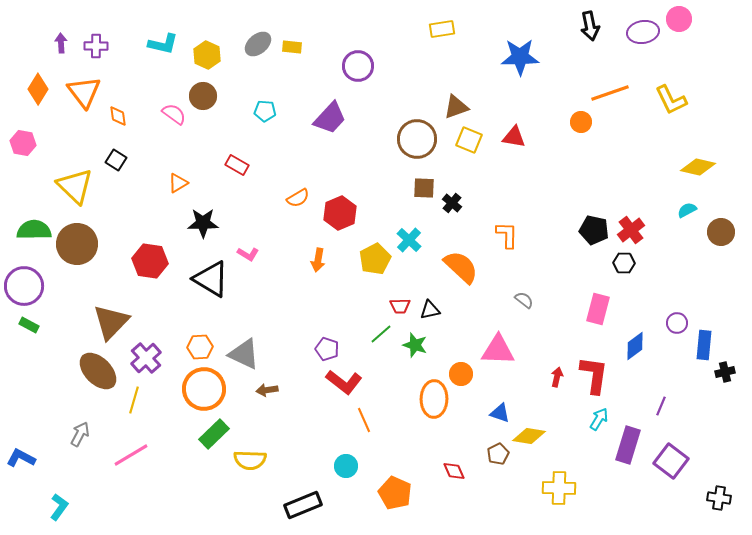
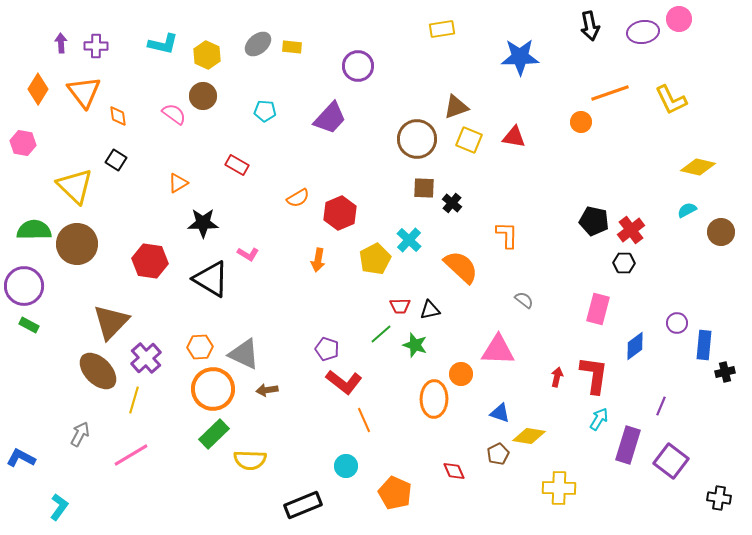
black pentagon at (594, 230): moved 9 px up
orange circle at (204, 389): moved 9 px right
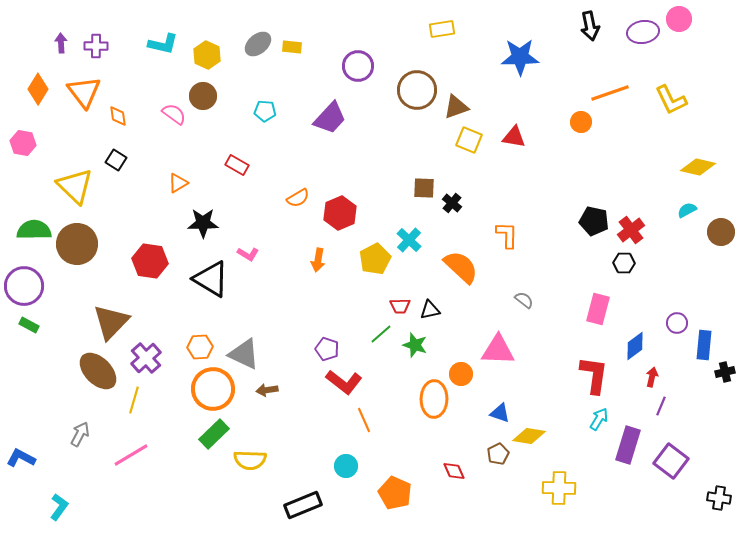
brown circle at (417, 139): moved 49 px up
red arrow at (557, 377): moved 95 px right
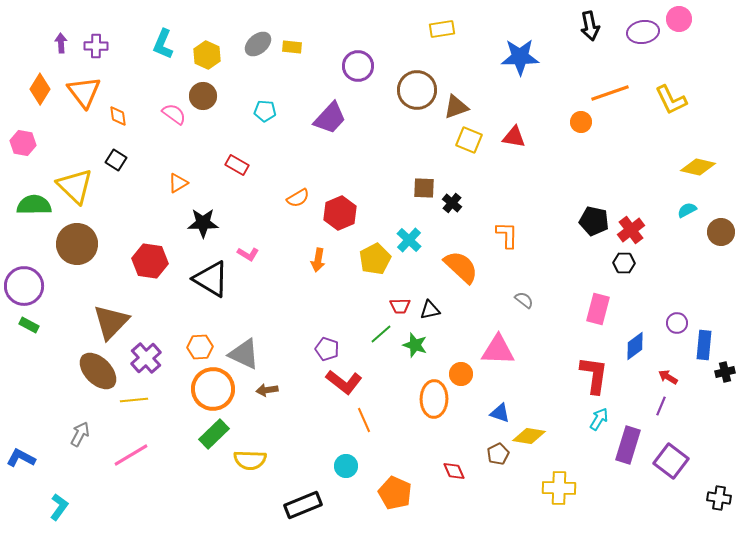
cyan L-shape at (163, 44): rotated 100 degrees clockwise
orange diamond at (38, 89): moved 2 px right
green semicircle at (34, 230): moved 25 px up
red arrow at (652, 377): moved 16 px right; rotated 72 degrees counterclockwise
yellow line at (134, 400): rotated 68 degrees clockwise
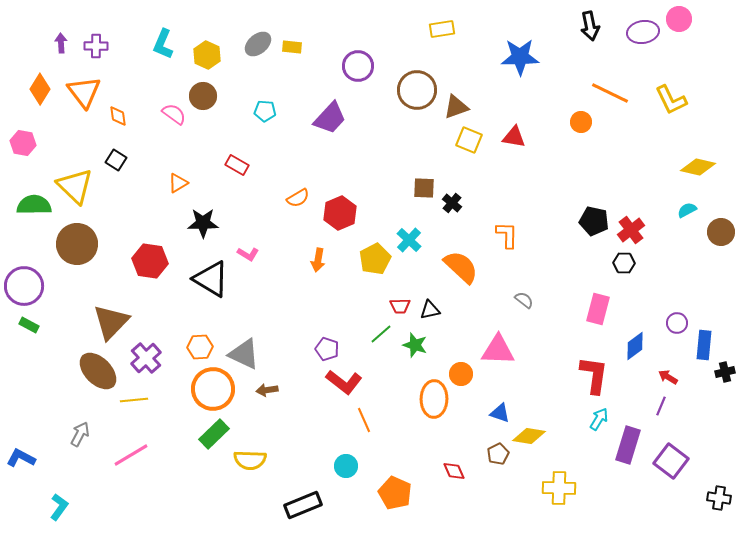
orange line at (610, 93): rotated 45 degrees clockwise
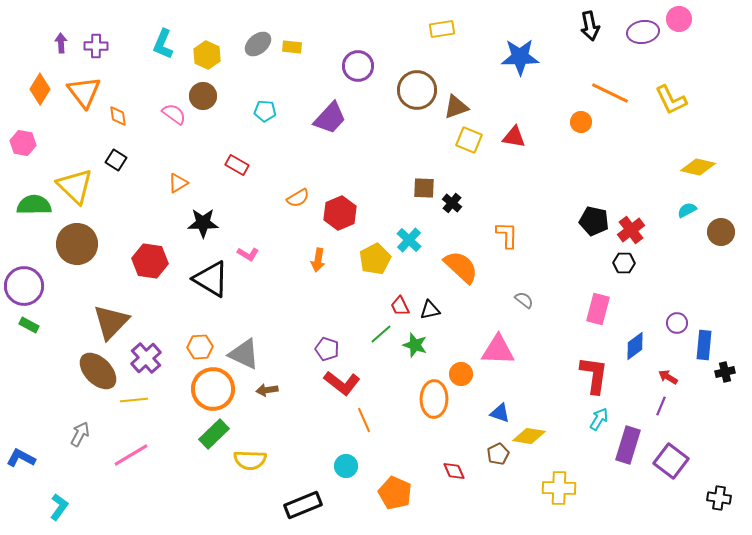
red trapezoid at (400, 306): rotated 65 degrees clockwise
red L-shape at (344, 382): moved 2 px left, 1 px down
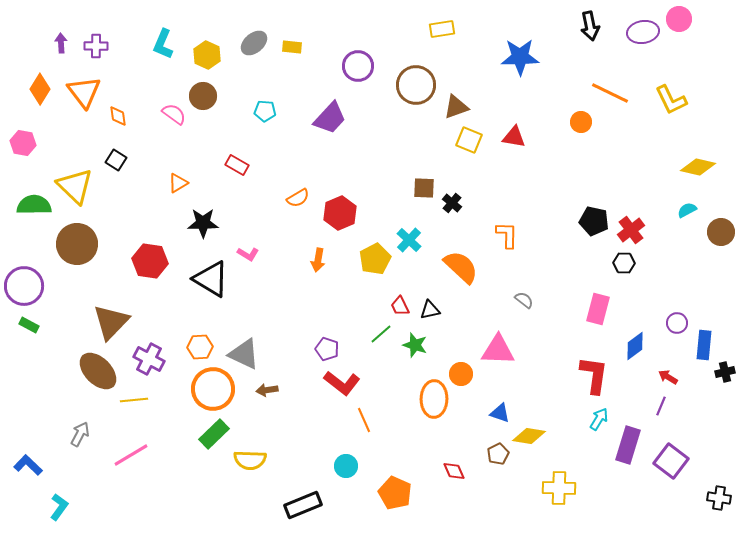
gray ellipse at (258, 44): moved 4 px left, 1 px up
brown circle at (417, 90): moved 1 px left, 5 px up
purple cross at (146, 358): moved 3 px right, 1 px down; rotated 20 degrees counterclockwise
blue L-shape at (21, 458): moved 7 px right, 7 px down; rotated 16 degrees clockwise
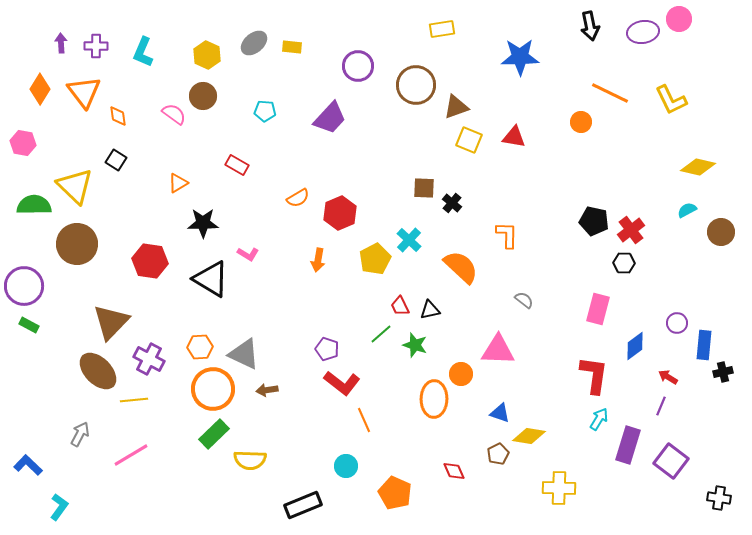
cyan L-shape at (163, 44): moved 20 px left, 8 px down
black cross at (725, 372): moved 2 px left
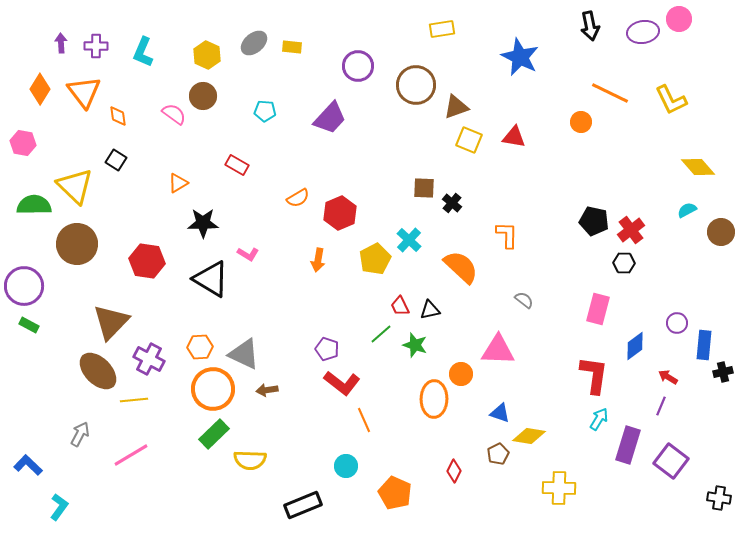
blue star at (520, 57): rotated 27 degrees clockwise
yellow diamond at (698, 167): rotated 36 degrees clockwise
red hexagon at (150, 261): moved 3 px left
red diamond at (454, 471): rotated 50 degrees clockwise
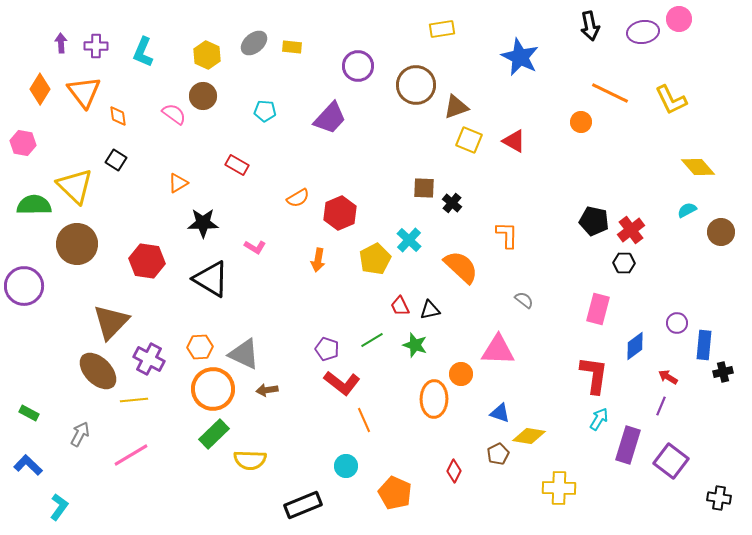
red triangle at (514, 137): moved 4 px down; rotated 20 degrees clockwise
pink L-shape at (248, 254): moved 7 px right, 7 px up
green rectangle at (29, 325): moved 88 px down
green line at (381, 334): moved 9 px left, 6 px down; rotated 10 degrees clockwise
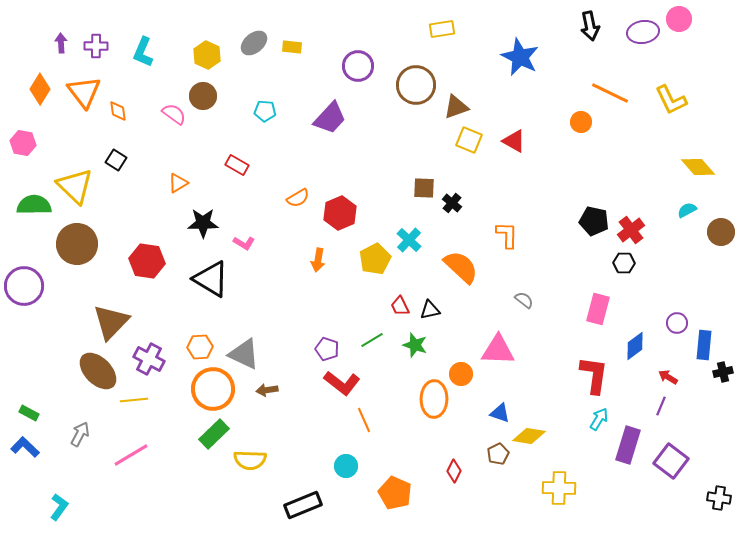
orange diamond at (118, 116): moved 5 px up
pink L-shape at (255, 247): moved 11 px left, 4 px up
blue L-shape at (28, 465): moved 3 px left, 18 px up
